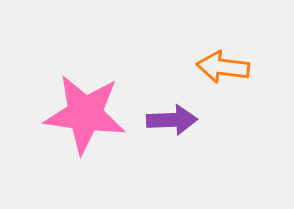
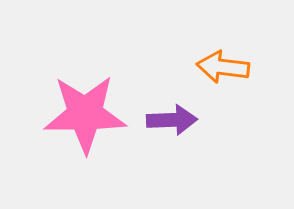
pink star: rotated 8 degrees counterclockwise
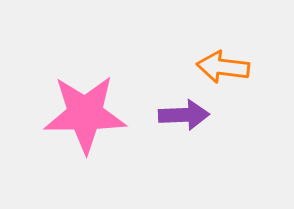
purple arrow: moved 12 px right, 5 px up
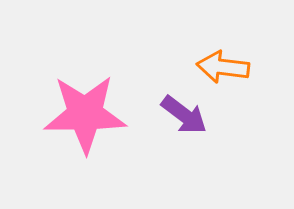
purple arrow: rotated 39 degrees clockwise
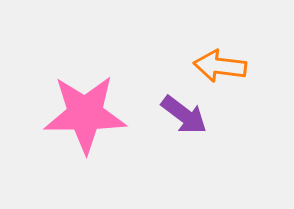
orange arrow: moved 3 px left, 1 px up
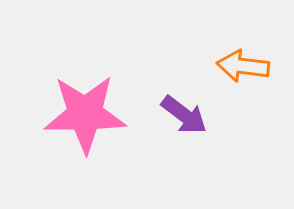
orange arrow: moved 23 px right
